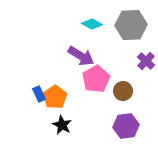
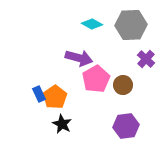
purple arrow: moved 2 px left, 2 px down; rotated 16 degrees counterclockwise
purple cross: moved 2 px up
brown circle: moved 6 px up
black star: moved 1 px up
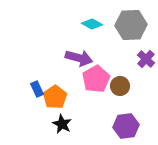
brown circle: moved 3 px left, 1 px down
blue rectangle: moved 2 px left, 5 px up
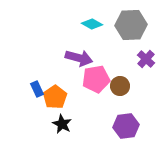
pink pentagon: rotated 20 degrees clockwise
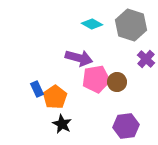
gray hexagon: rotated 20 degrees clockwise
brown circle: moved 3 px left, 4 px up
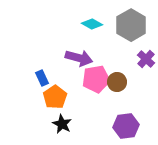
gray hexagon: rotated 12 degrees clockwise
blue rectangle: moved 5 px right, 11 px up
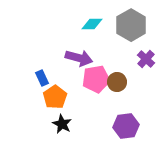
cyan diamond: rotated 30 degrees counterclockwise
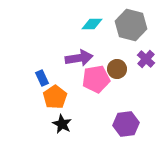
gray hexagon: rotated 16 degrees counterclockwise
purple arrow: rotated 24 degrees counterclockwise
brown circle: moved 13 px up
purple hexagon: moved 2 px up
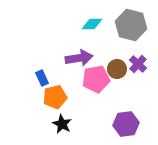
purple cross: moved 8 px left, 5 px down
orange pentagon: rotated 20 degrees clockwise
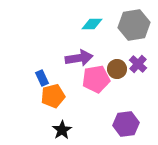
gray hexagon: moved 3 px right; rotated 24 degrees counterclockwise
orange pentagon: moved 2 px left, 1 px up
black star: moved 6 px down; rotated 12 degrees clockwise
